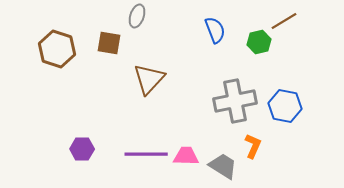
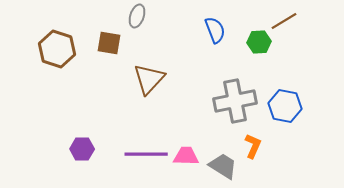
green hexagon: rotated 10 degrees clockwise
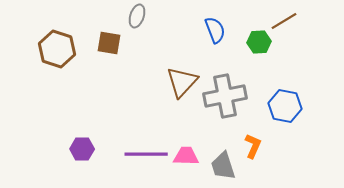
brown triangle: moved 33 px right, 3 px down
gray cross: moved 10 px left, 5 px up
gray trapezoid: rotated 140 degrees counterclockwise
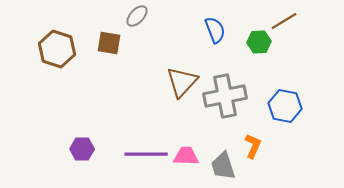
gray ellipse: rotated 25 degrees clockwise
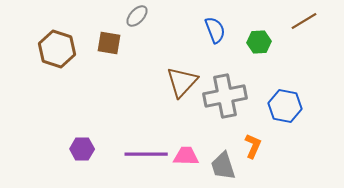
brown line: moved 20 px right
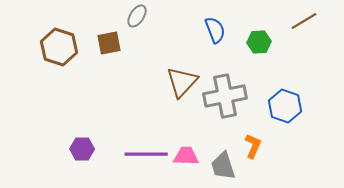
gray ellipse: rotated 10 degrees counterclockwise
brown square: rotated 20 degrees counterclockwise
brown hexagon: moved 2 px right, 2 px up
blue hexagon: rotated 8 degrees clockwise
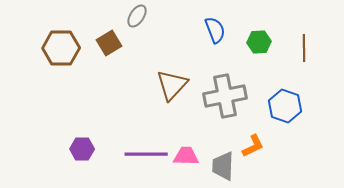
brown line: moved 27 px down; rotated 60 degrees counterclockwise
brown square: rotated 20 degrees counterclockwise
brown hexagon: moved 2 px right, 1 px down; rotated 18 degrees counterclockwise
brown triangle: moved 10 px left, 3 px down
orange L-shape: rotated 40 degrees clockwise
gray trapezoid: rotated 20 degrees clockwise
